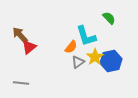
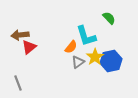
brown arrow: rotated 54 degrees counterclockwise
gray line: moved 3 px left; rotated 63 degrees clockwise
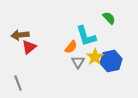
gray triangle: rotated 24 degrees counterclockwise
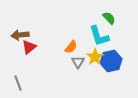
cyan L-shape: moved 13 px right
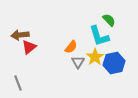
green semicircle: moved 2 px down
blue hexagon: moved 3 px right, 2 px down
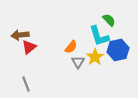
blue hexagon: moved 4 px right, 13 px up
gray line: moved 8 px right, 1 px down
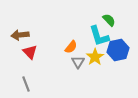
red triangle: moved 1 px right, 5 px down; rotated 35 degrees counterclockwise
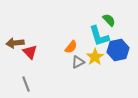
brown arrow: moved 5 px left, 8 px down
gray triangle: rotated 32 degrees clockwise
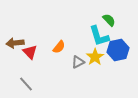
orange semicircle: moved 12 px left
gray line: rotated 21 degrees counterclockwise
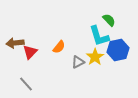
red triangle: rotated 28 degrees clockwise
